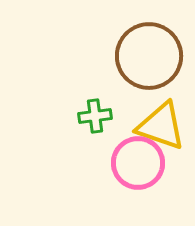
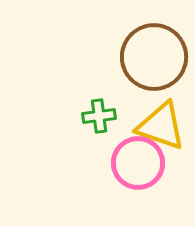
brown circle: moved 5 px right, 1 px down
green cross: moved 4 px right
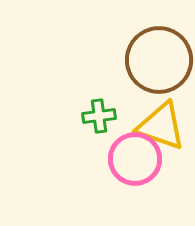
brown circle: moved 5 px right, 3 px down
pink circle: moved 3 px left, 4 px up
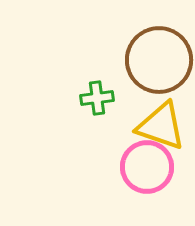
green cross: moved 2 px left, 18 px up
pink circle: moved 12 px right, 8 px down
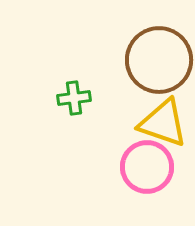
green cross: moved 23 px left
yellow triangle: moved 2 px right, 3 px up
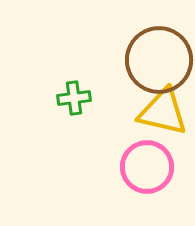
yellow triangle: moved 11 px up; rotated 6 degrees counterclockwise
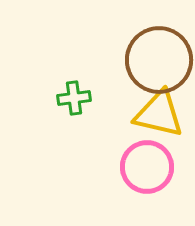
yellow triangle: moved 4 px left, 2 px down
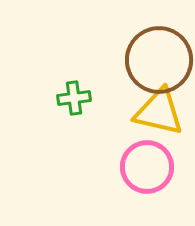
yellow triangle: moved 2 px up
